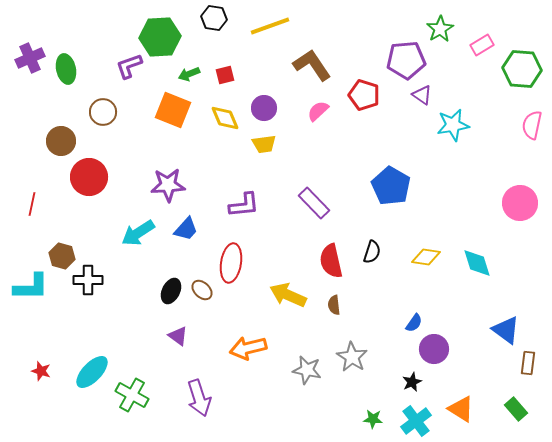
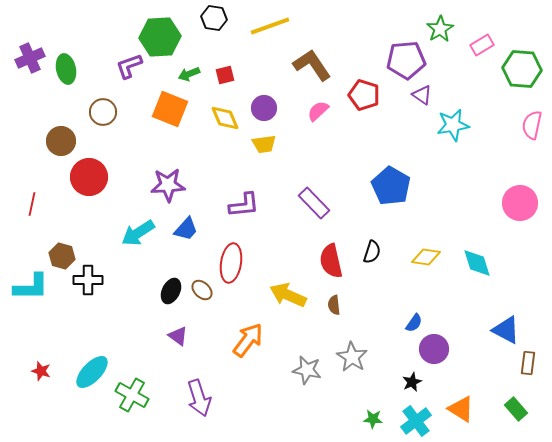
orange square at (173, 110): moved 3 px left, 1 px up
blue triangle at (506, 330): rotated 8 degrees counterclockwise
orange arrow at (248, 348): moved 8 px up; rotated 141 degrees clockwise
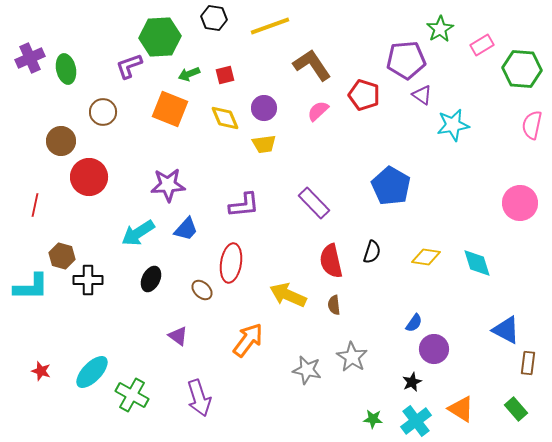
red line at (32, 204): moved 3 px right, 1 px down
black ellipse at (171, 291): moved 20 px left, 12 px up
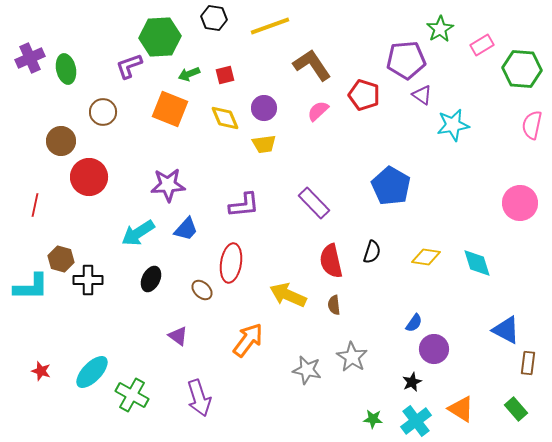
brown hexagon at (62, 256): moved 1 px left, 3 px down
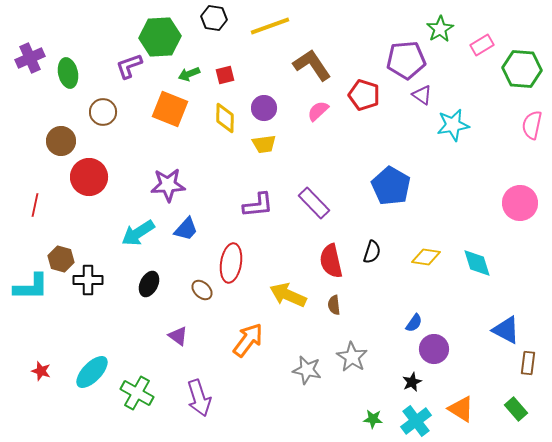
green ellipse at (66, 69): moved 2 px right, 4 px down
yellow diamond at (225, 118): rotated 24 degrees clockwise
purple L-shape at (244, 205): moved 14 px right
black ellipse at (151, 279): moved 2 px left, 5 px down
green cross at (132, 395): moved 5 px right, 2 px up
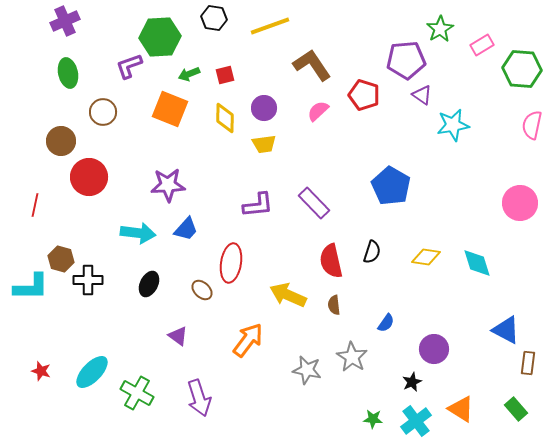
purple cross at (30, 58): moved 35 px right, 37 px up
cyan arrow at (138, 233): rotated 140 degrees counterclockwise
blue semicircle at (414, 323): moved 28 px left
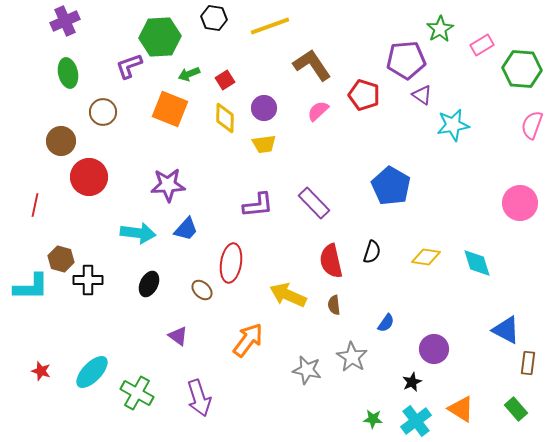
red square at (225, 75): moved 5 px down; rotated 18 degrees counterclockwise
pink semicircle at (532, 125): rotated 8 degrees clockwise
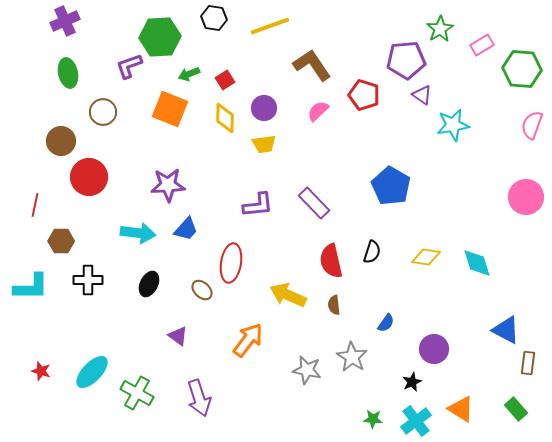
pink circle at (520, 203): moved 6 px right, 6 px up
brown hexagon at (61, 259): moved 18 px up; rotated 15 degrees counterclockwise
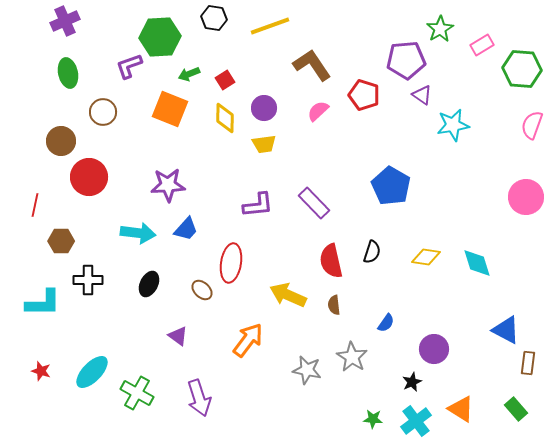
cyan L-shape at (31, 287): moved 12 px right, 16 px down
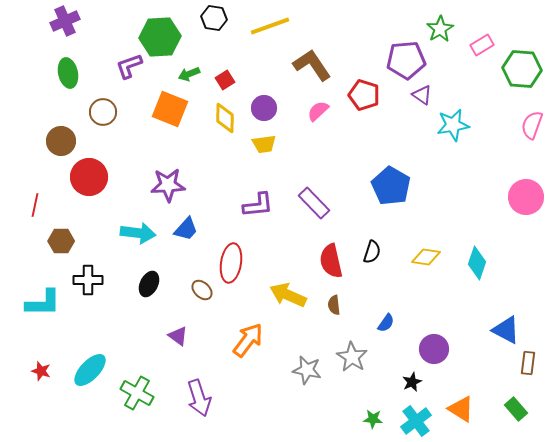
cyan diamond at (477, 263): rotated 36 degrees clockwise
cyan ellipse at (92, 372): moved 2 px left, 2 px up
